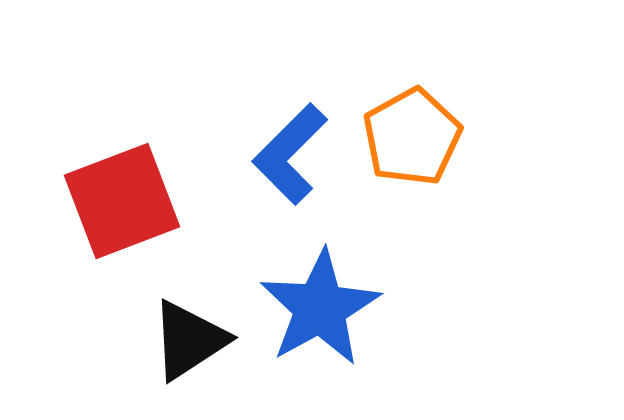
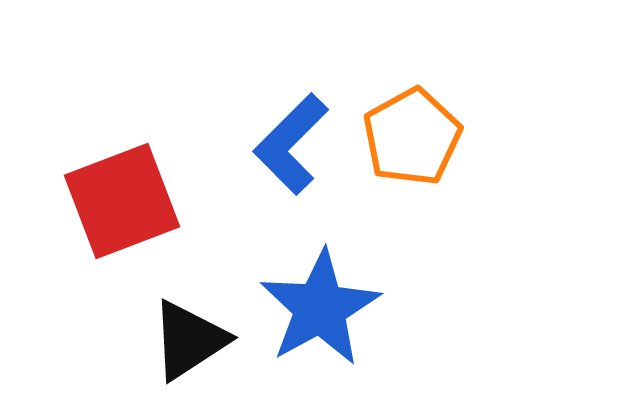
blue L-shape: moved 1 px right, 10 px up
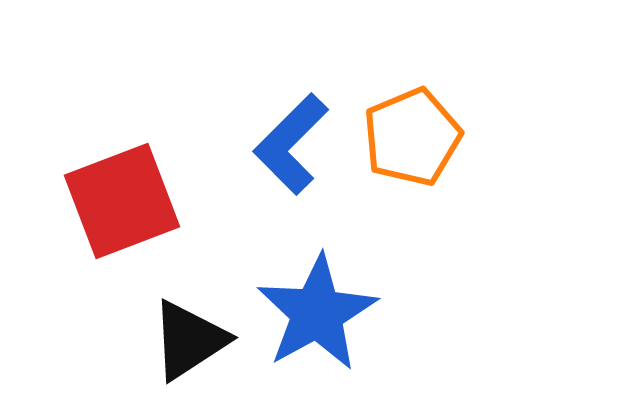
orange pentagon: rotated 6 degrees clockwise
blue star: moved 3 px left, 5 px down
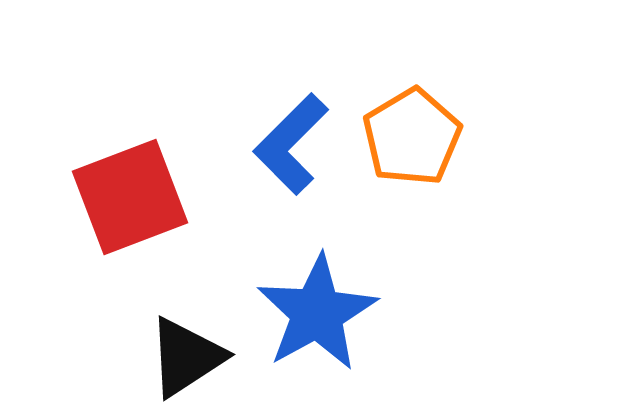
orange pentagon: rotated 8 degrees counterclockwise
red square: moved 8 px right, 4 px up
black triangle: moved 3 px left, 17 px down
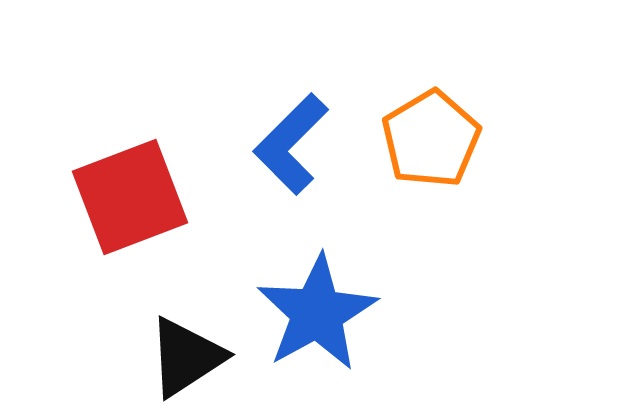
orange pentagon: moved 19 px right, 2 px down
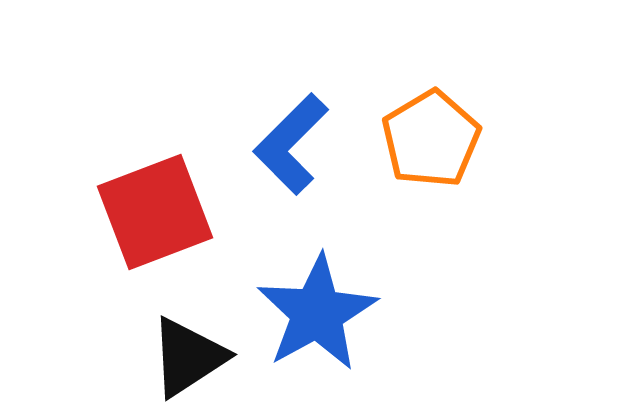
red square: moved 25 px right, 15 px down
black triangle: moved 2 px right
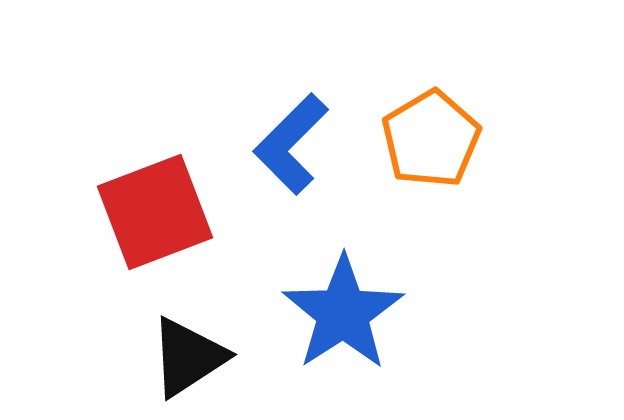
blue star: moved 26 px right; rotated 4 degrees counterclockwise
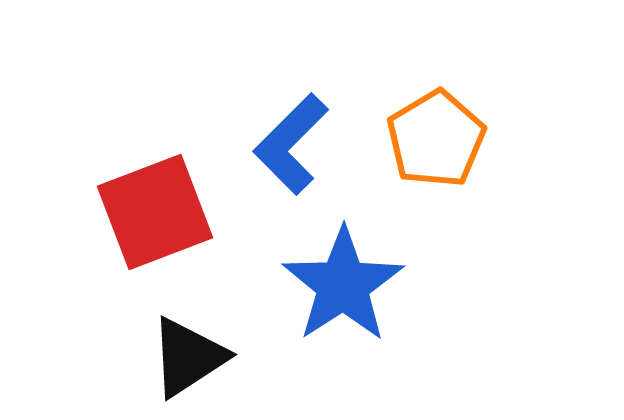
orange pentagon: moved 5 px right
blue star: moved 28 px up
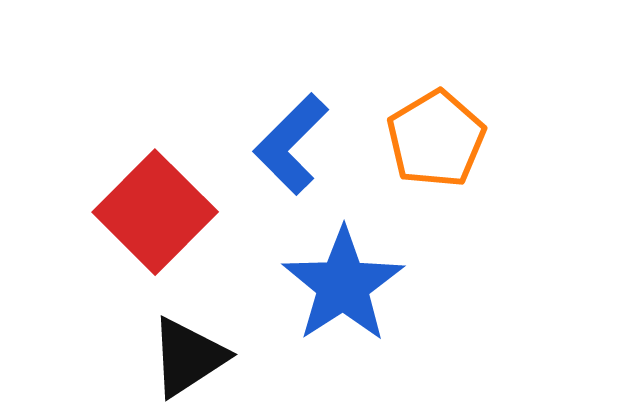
red square: rotated 24 degrees counterclockwise
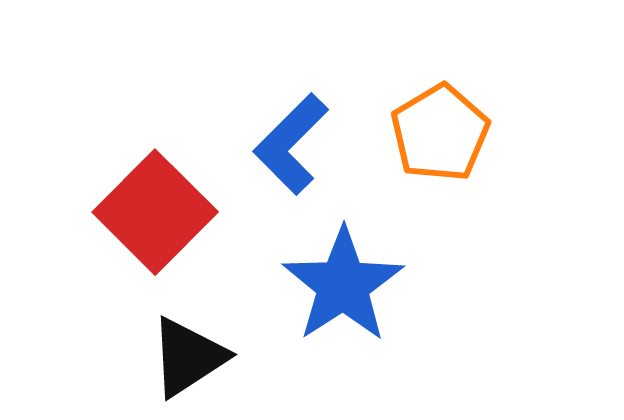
orange pentagon: moved 4 px right, 6 px up
